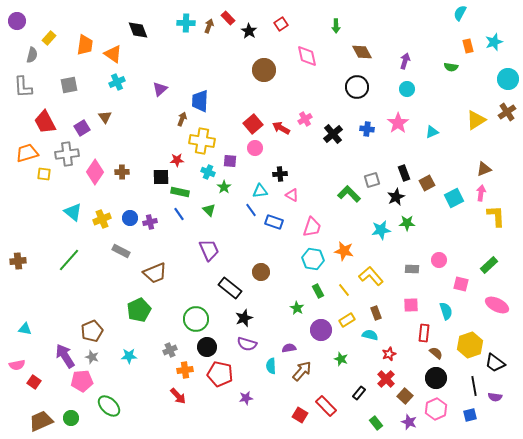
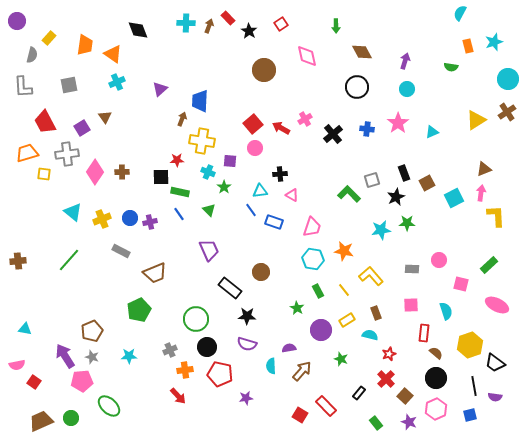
black star at (244, 318): moved 3 px right, 2 px up; rotated 24 degrees clockwise
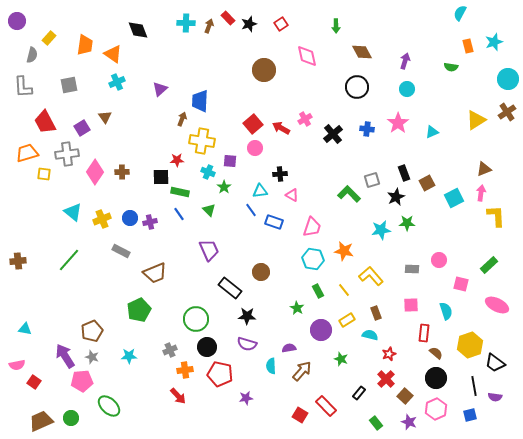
black star at (249, 31): moved 7 px up; rotated 21 degrees clockwise
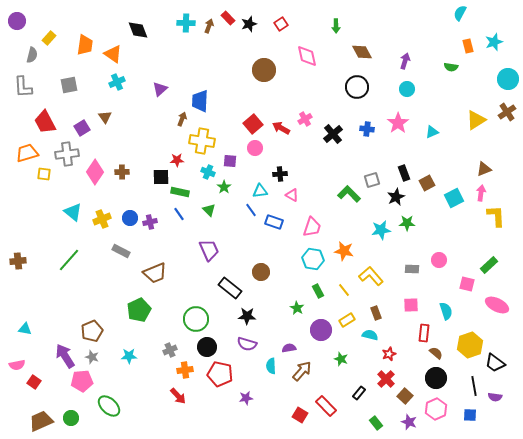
pink square at (461, 284): moved 6 px right
blue square at (470, 415): rotated 16 degrees clockwise
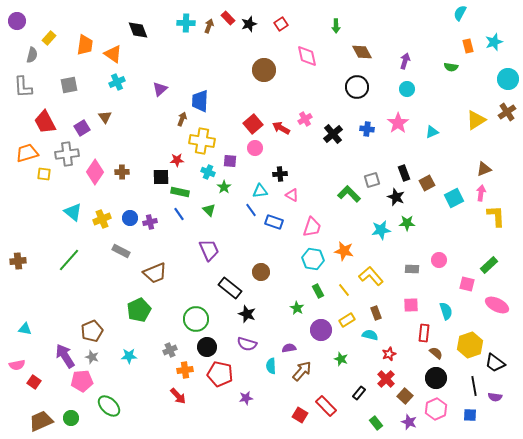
black star at (396, 197): rotated 24 degrees counterclockwise
black star at (247, 316): moved 2 px up; rotated 18 degrees clockwise
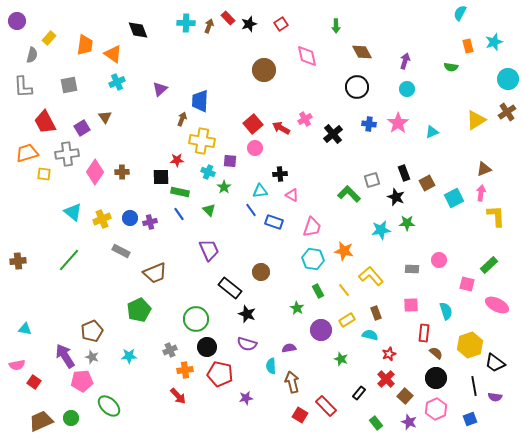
blue cross at (367, 129): moved 2 px right, 5 px up
brown arrow at (302, 371): moved 10 px left, 11 px down; rotated 55 degrees counterclockwise
blue square at (470, 415): moved 4 px down; rotated 24 degrees counterclockwise
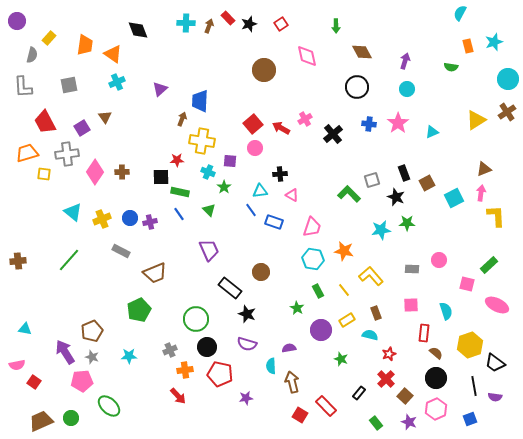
purple arrow at (65, 356): moved 4 px up
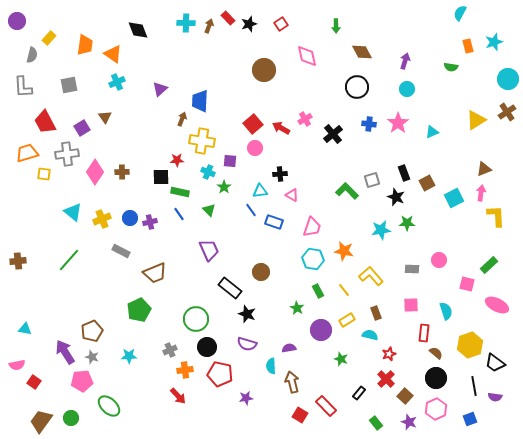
green L-shape at (349, 194): moved 2 px left, 3 px up
brown trapezoid at (41, 421): rotated 30 degrees counterclockwise
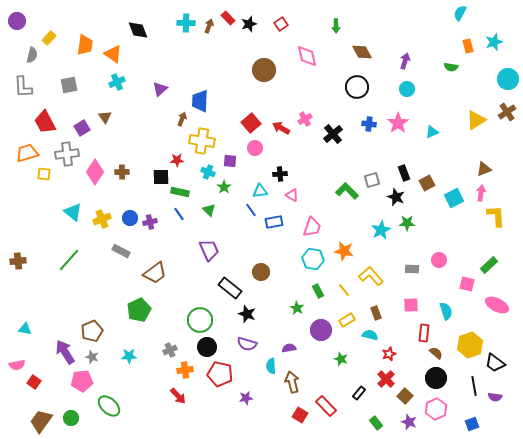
red square at (253, 124): moved 2 px left, 1 px up
blue rectangle at (274, 222): rotated 30 degrees counterclockwise
cyan star at (381, 230): rotated 18 degrees counterclockwise
brown trapezoid at (155, 273): rotated 15 degrees counterclockwise
green circle at (196, 319): moved 4 px right, 1 px down
blue square at (470, 419): moved 2 px right, 5 px down
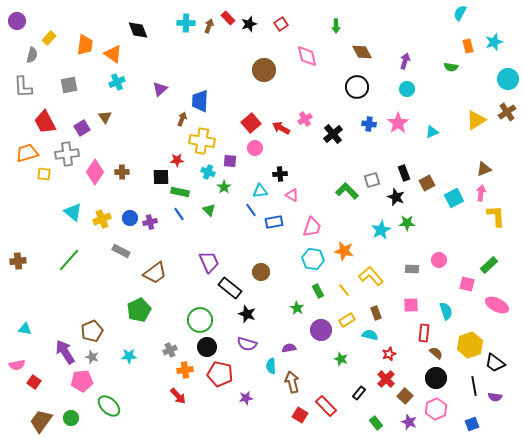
purple trapezoid at (209, 250): moved 12 px down
